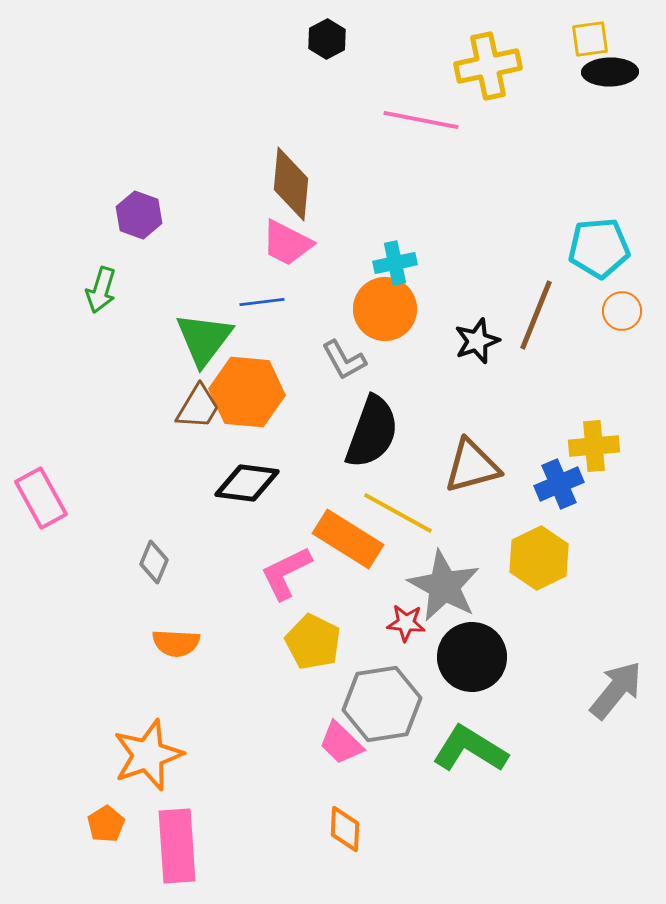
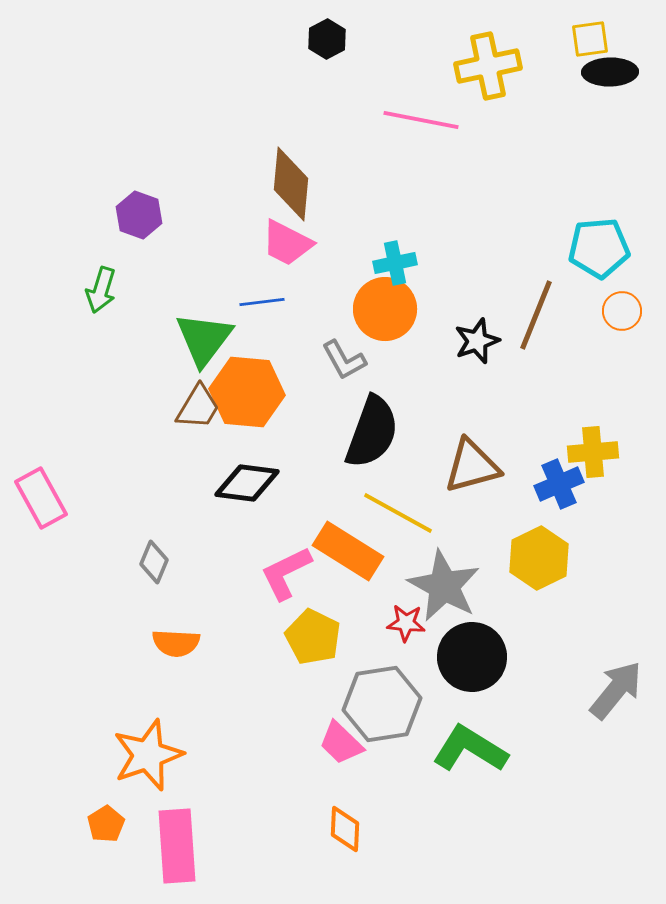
yellow cross at (594, 446): moved 1 px left, 6 px down
orange rectangle at (348, 539): moved 12 px down
yellow pentagon at (313, 642): moved 5 px up
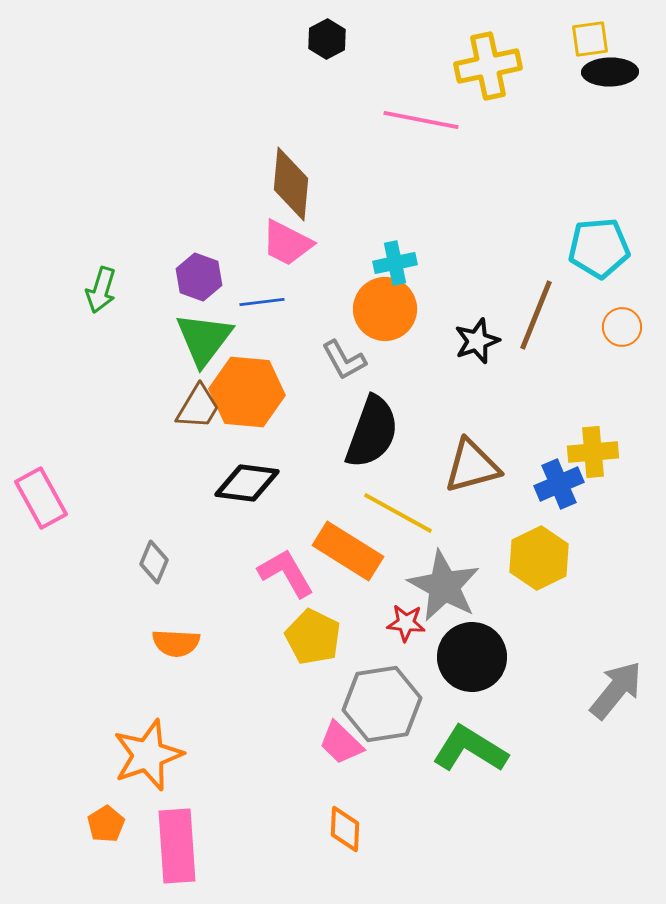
purple hexagon at (139, 215): moved 60 px right, 62 px down
orange circle at (622, 311): moved 16 px down
pink L-shape at (286, 573): rotated 86 degrees clockwise
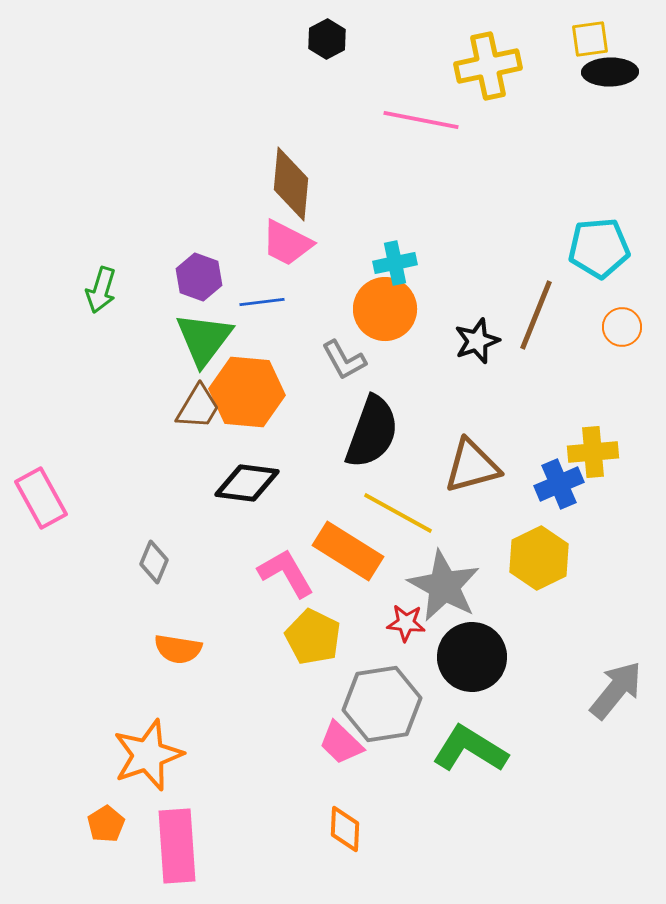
orange semicircle at (176, 643): moved 2 px right, 6 px down; rotated 6 degrees clockwise
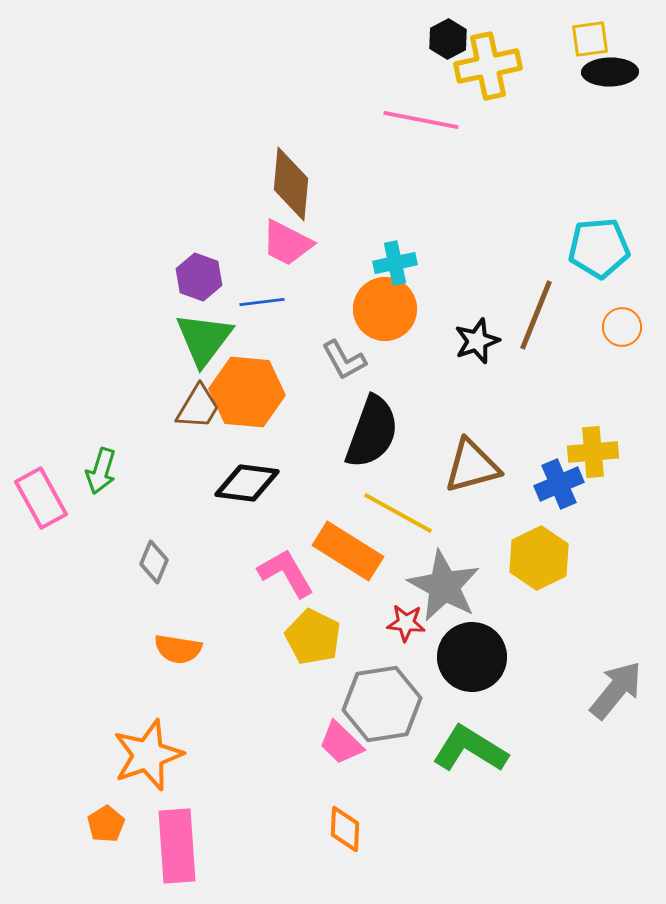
black hexagon at (327, 39): moved 121 px right
green arrow at (101, 290): moved 181 px down
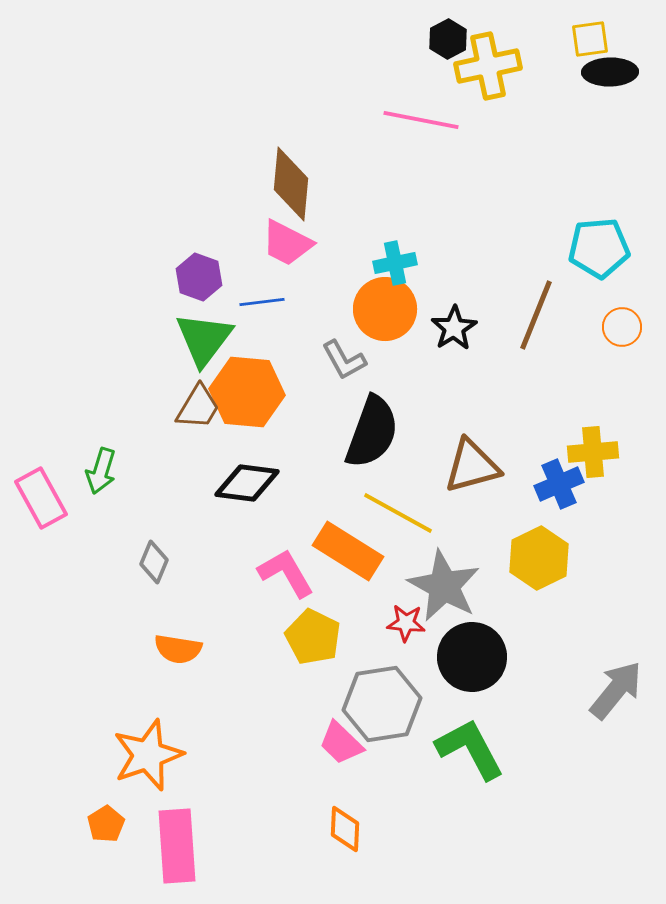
black star at (477, 341): moved 23 px left, 13 px up; rotated 12 degrees counterclockwise
green L-shape at (470, 749): rotated 30 degrees clockwise
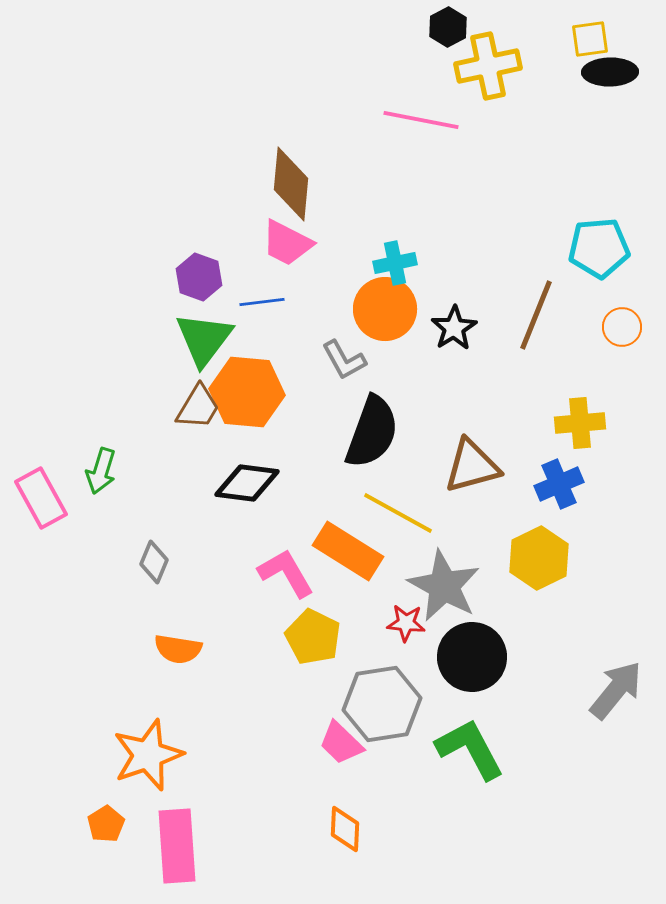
black hexagon at (448, 39): moved 12 px up
yellow cross at (593, 452): moved 13 px left, 29 px up
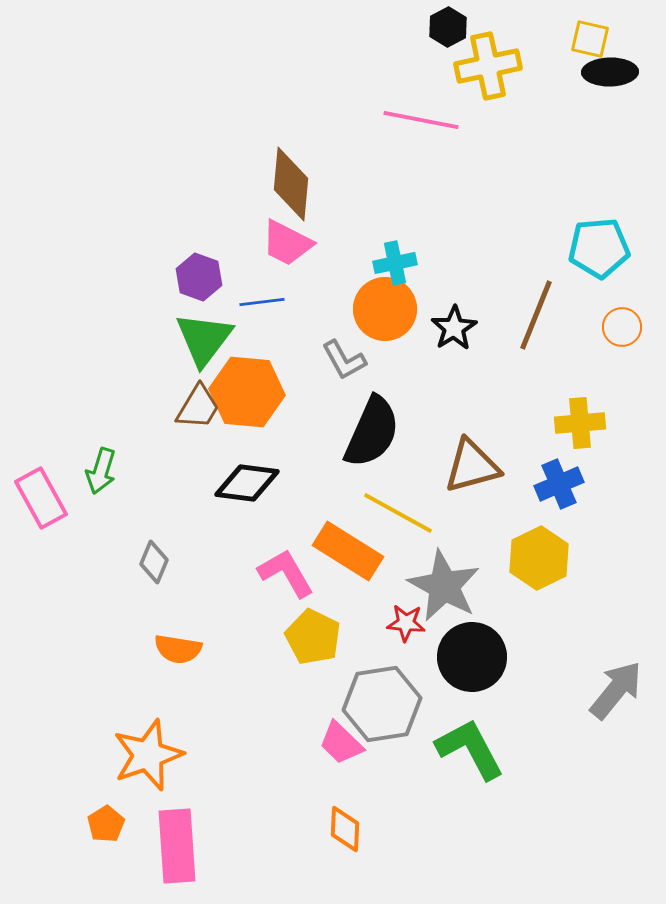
yellow square at (590, 39): rotated 21 degrees clockwise
black semicircle at (372, 432): rotated 4 degrees clockwise
